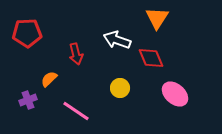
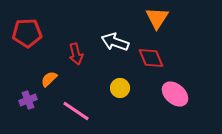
white arrow: moved 2 px left, 2 px down
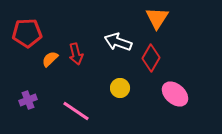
white arrow: moved 3 px right
red diamond: rotated 52 degrees clockwise
orange semicircle: moved 1 px right, 20 px up
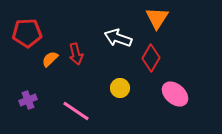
white arrow: moved 4 px up
